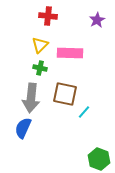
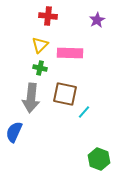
blue semicircle: moved 9 px left, 4 px down
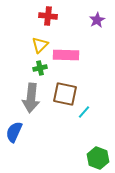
pink rectangle: moved 4 px left, 2 px down
green cross: rotated 24 degrees counterclockwise
green hexagon: moved 1 px left, 1 px up
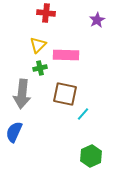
red cross: moved 2 px left, 3 px up
yellow triangle: moved 2 px left
gray arrow: moved 9 px left, 4 px up
cyan line: moved 1 px left, 2 px down
green hexagon: moved 7 px left, 2 px up; rotated 15 degrees clockwise
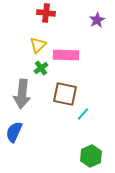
green cross: moved 1 px right; rotated 24 degrees counterclockwise
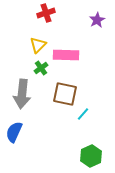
red cross: rotated 24 degrees counterclockwise
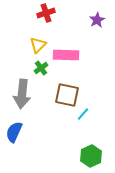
brown square: moved 2 px right, 1 px down
